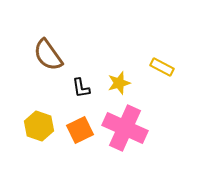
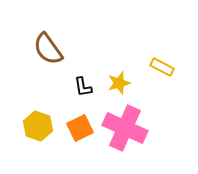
brown semicircle: moved 6 px up
black L-shape: moved 2 px right, 1 px up
yellow hexagon: moved 1 px left
orange square: moved 2 px up
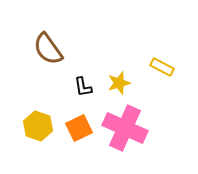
orange square: moved 1 px left
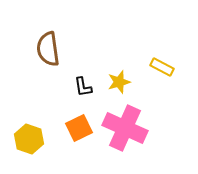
brown semicircle: rotated 28 degrees clockwise
yellow star: moved 1 px up
yellow hexagon: moved 9 px left, 13 px down
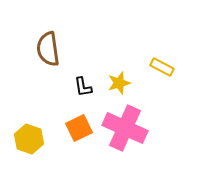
yellow star: moved 1 px down
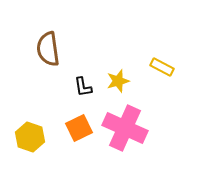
yellow star: moved 1 px left, 2 px up
yellow hexagon: moved 1 px right, 2 px up
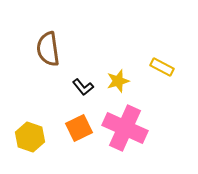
black L-shape: rotated 30 degrees counterclockwise
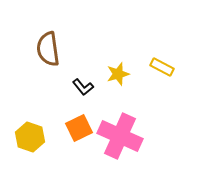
yellow star: moved 7 px up
pink cross: moved 5 px left, 8 px down
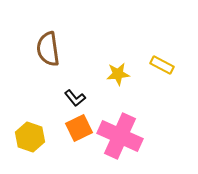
yellow rectangle: moved 2 px up
yellow star: rotated 10 degrees clockwise
black L-shape: moved 8 px left, 11 px down
